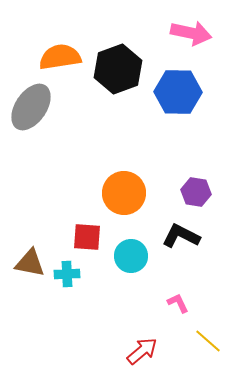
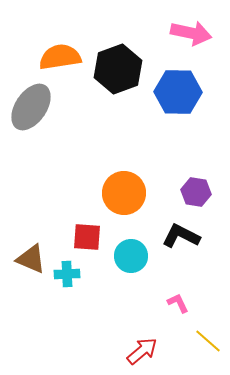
brown triangle: moved 1 px right, 4 px up; rotated 12 degrees clockwise
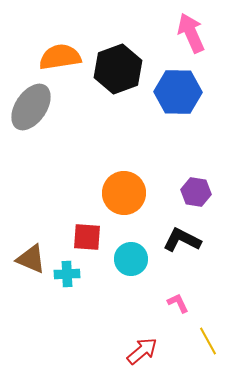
pink arrow: rotated 126 degrees counterclockwise
black L-shape: moved 1 px right, 4 px down
cyan circle: moved 3 px down
yellow line: rotated 20 degrees clockwise
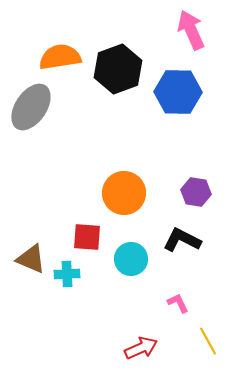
pink arrow: moved 3 px up
red arrow: moved 1 px left, 3 px up; rotated 16 degrees clockwise
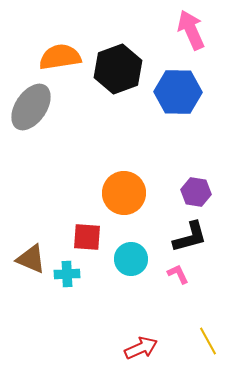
black L-shape: moved 8 px right, 3 px up; rotated 138 degrees clockwise
pink L-shape: moved 29 px up
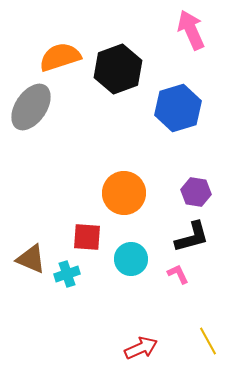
orange semicircle: rotated 9 degrees counterclockwise
blue hexagon: moved 16 px down; rotated 18 degrees counterclockwise
black L-shape: moved 2 px right
cyan cross: rotated 15 degrees counterclockwise
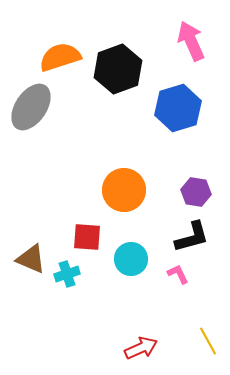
pink arrow: moved 11 px down
orange circle: moved 3 px up
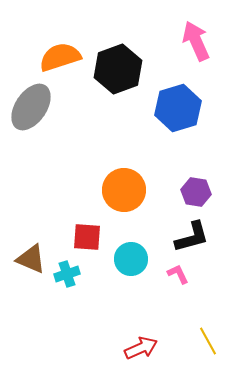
pink arrow: moved 5 px right
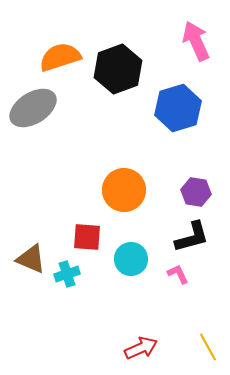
gray ellipse: moved 2 px right, 1 px down; rotated 24 degrees clockwise
yellow line: moved 6 px down
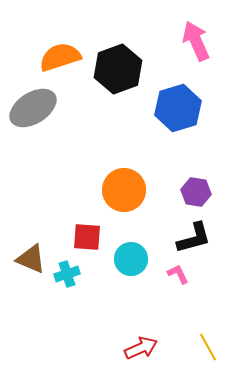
black L-shape: moved 2 px right, 1 px down
